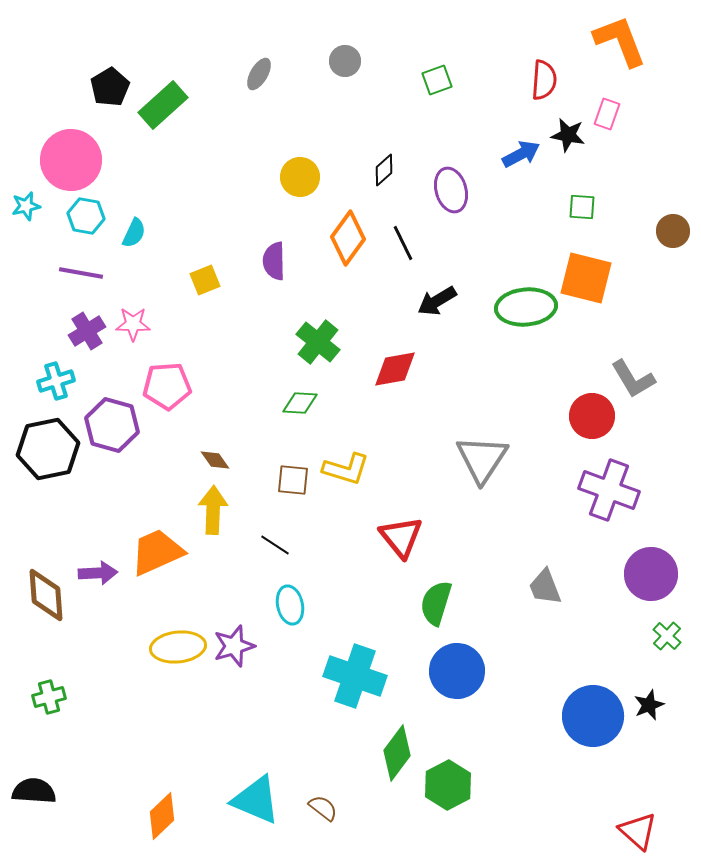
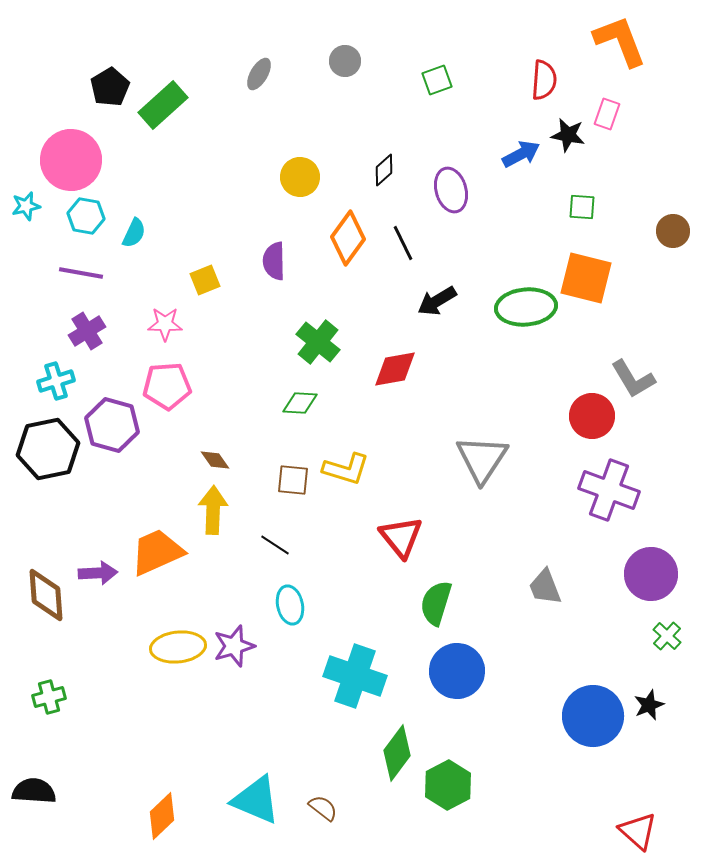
pink star at (133, 324): moved 32 px right
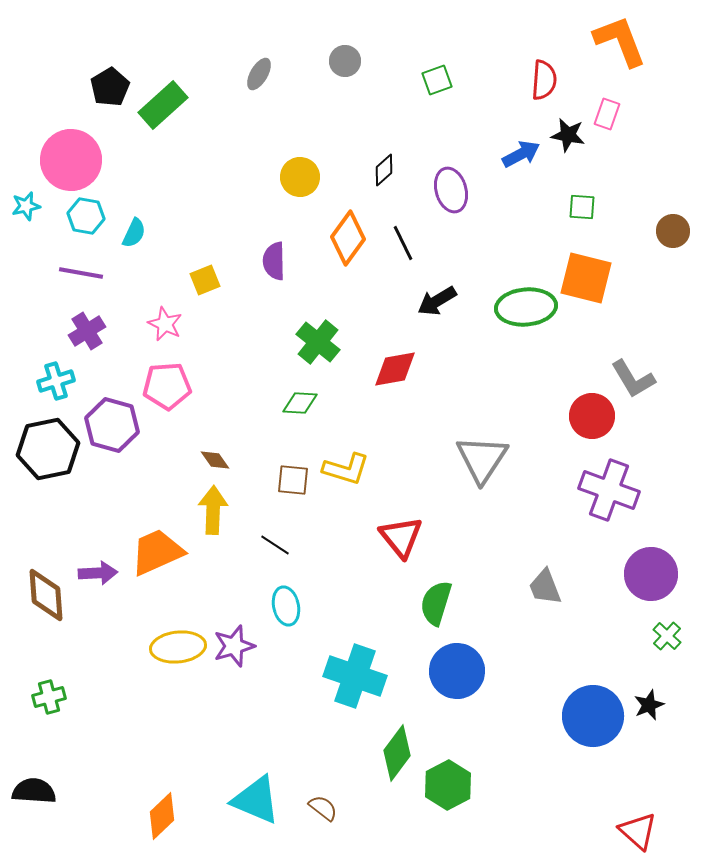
pink star at (165, 324): rotated 24 degrees clockwise
cyan ellipse at (290, 605): moved 4 px left, 1 px down
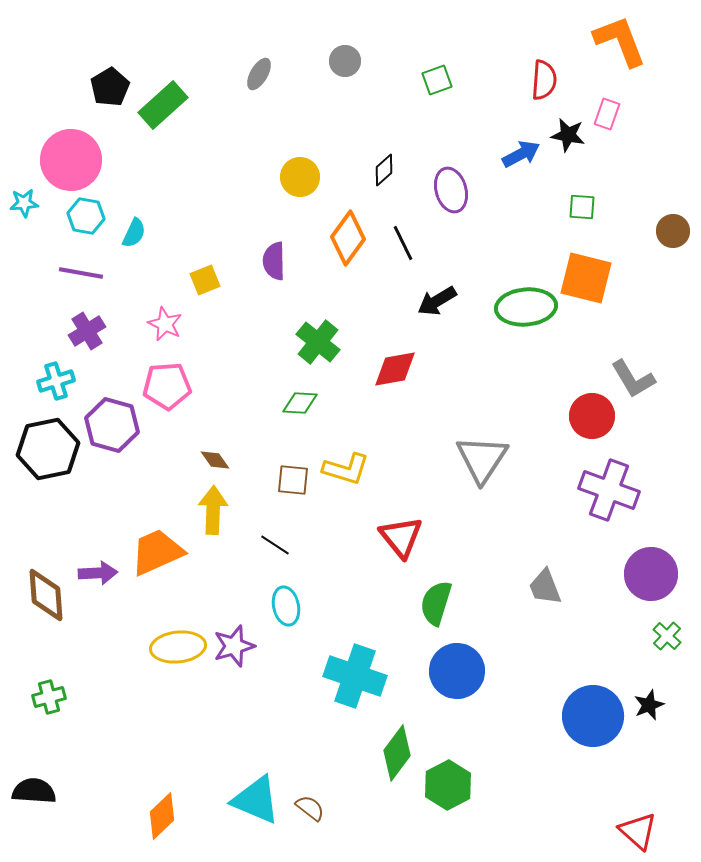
cyan star at (26, 206): moved 2 px left, 3 px up; rotated 8 degrees clockwise
brown semicircle at (323, 808): moved 13 px left
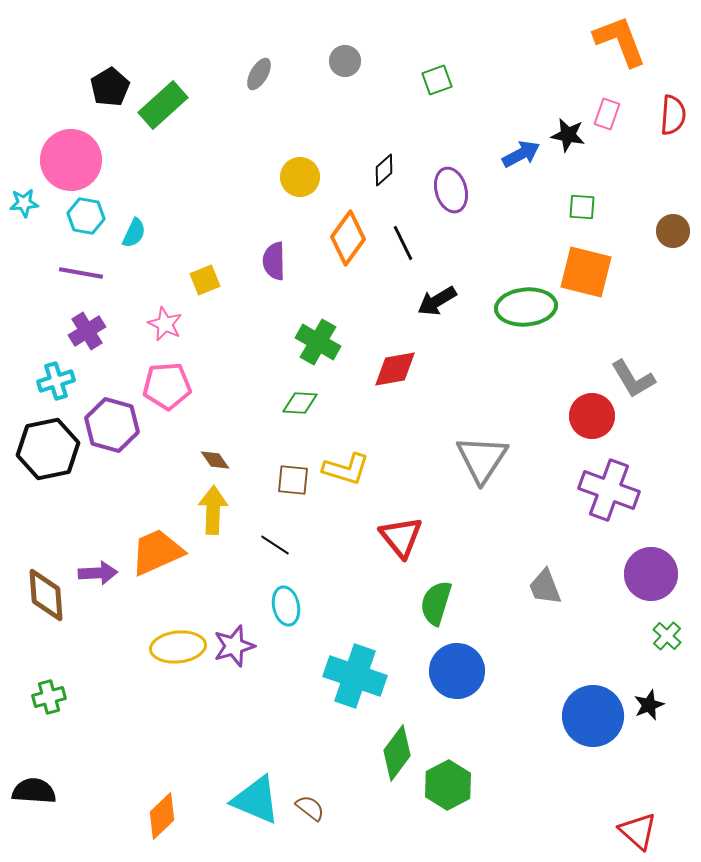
red semicircle at (544, 80): moved 129 px right, 35 px down
orange square at (586, 278): moved 6 px up
green cross at (318, 342): rotated 9 degrees counterclockwise
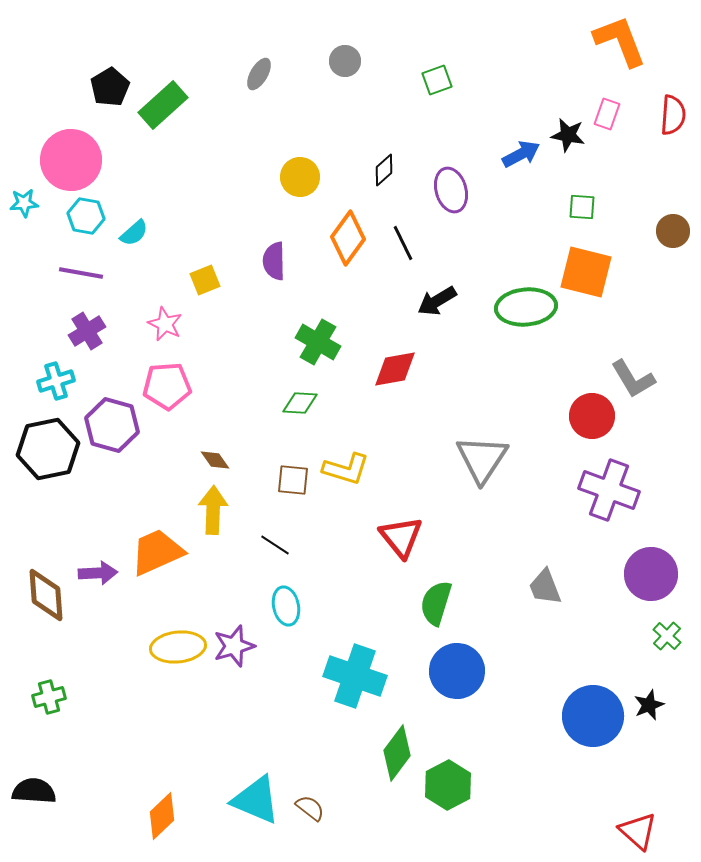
cyan semicircle at (134, 233): rotated 24 degrees clockwise
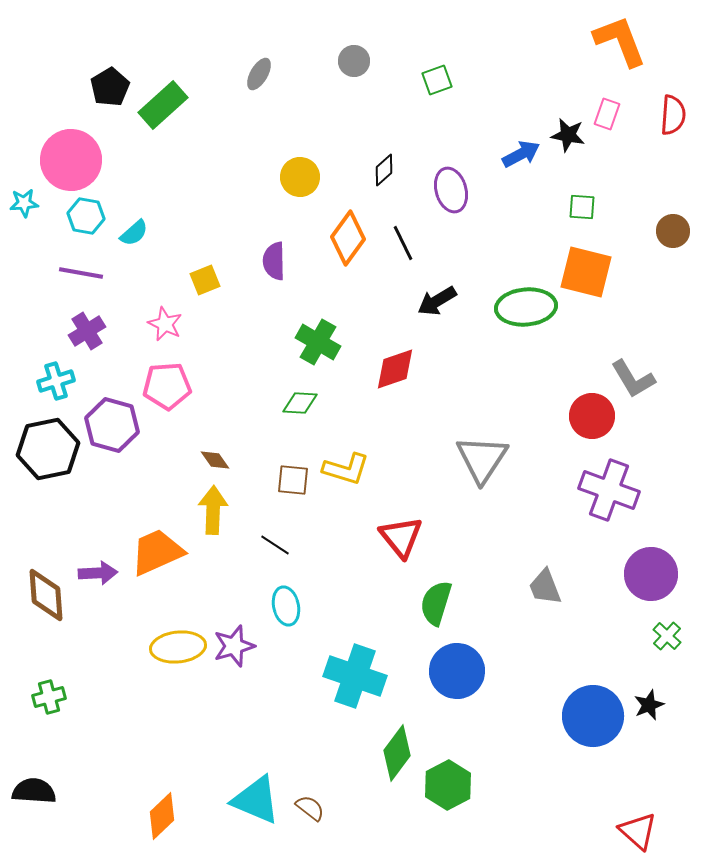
gray circle at (345, 61): moved 9 px right
red diamond at (395, 369): rotated 9 degrees counterclockwise
